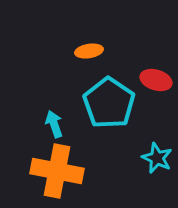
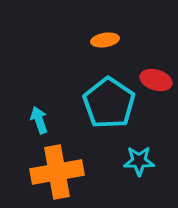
orange ellipse: moved 16 px right, 11 px up
cyan arrow: moved 15 px left, 4 px up
cyan star: moved 18 px left, 3 px down; rotated 24 degrees counterclockwise
orange cross: moved 1 px down; rotated 21 degrees counterclockwise
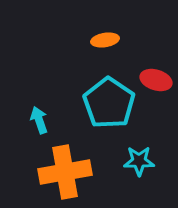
orange cross: moved 8 px right
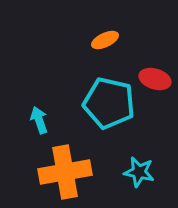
orange ellipse: rotated 16 degrees counterclockwise
red ellipse: moved 1 px left, 1 px up
cyan pentagon: rotated 21 degrees counterclockwise
cyan star: moved 11 px down; rotated 12 degrees clockwise
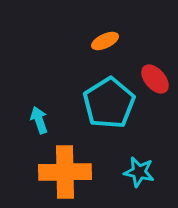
orange ellipse: moved 1 px down
red ellipse: rotated 32 degrees clockwise
cyan pentagon: rotated 27 degrees clockwise
orange cross: rotated 9 degrees clockwise
